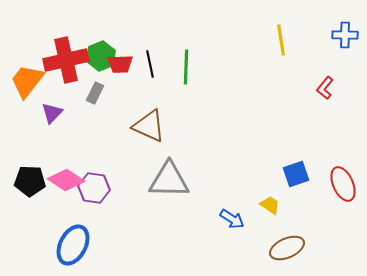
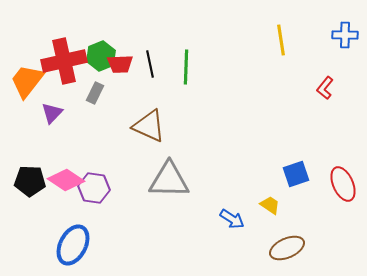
red cross: moved 2 px left, 1 px down
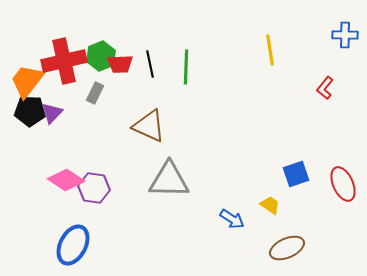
yellow line: moved 11 px left, 10 px down
black pentagon: moved 70 px up
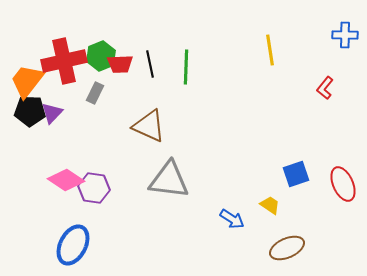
gray triangle: rotated 6 degrees clockwise
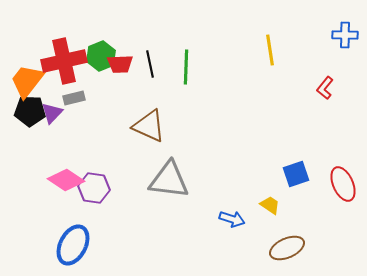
gray rectangle: moved 21 px left, 5 px down; rotated 50 degrees clockwise
blue arrow: rotated 15 degrees counterclockwise
